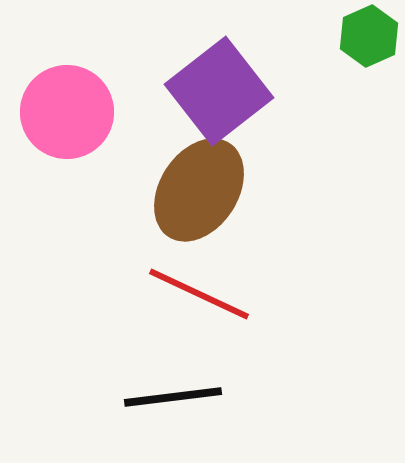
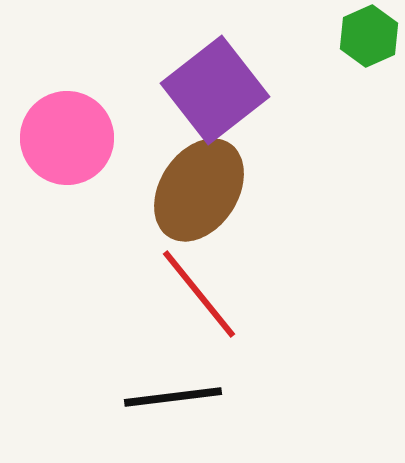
purple square: moved 4 px left, 1 px up
pink circle: moved 26 px down
red line: rotated 26 degrees clockwise
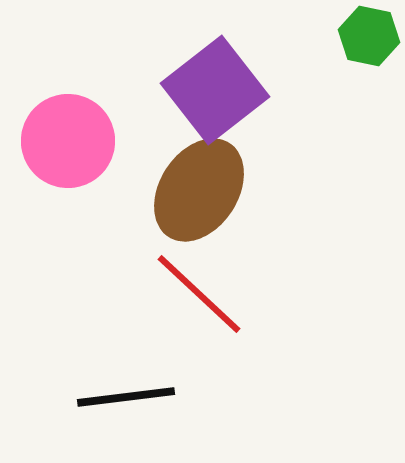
green hexagon: rotated 24 degrees counterclockwise
pink circle: moved 1 px right, 3 px down
red line: rotated 8 degrees counterclockwise
black line: moved 47 px left
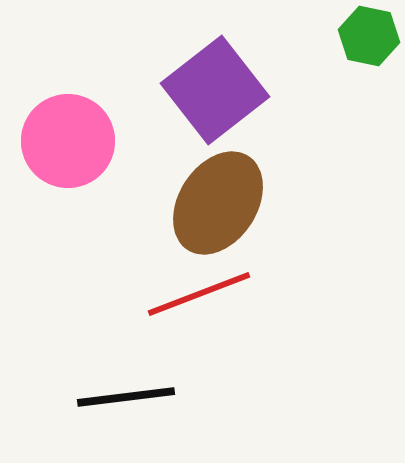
brown ellipse: moved 19 px right, 13 px down
red line: rotated 64 degrees counterclockwise
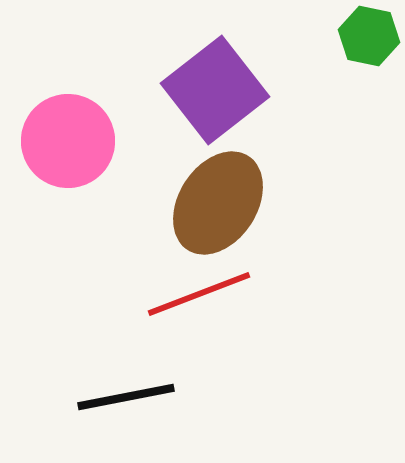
black line: rotated 4 degrees counterclockwise
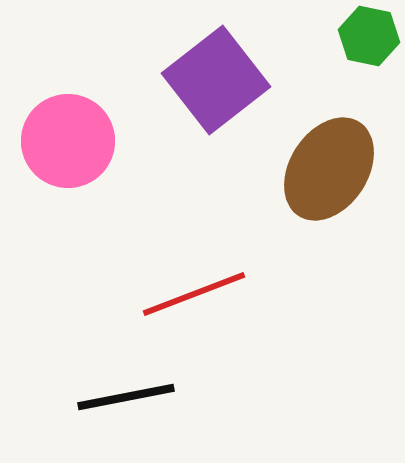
purple square: moved 1 px right, 10 px up
brown ellipse: moved 111 px right, 34 px up
red line: moved 5 px left
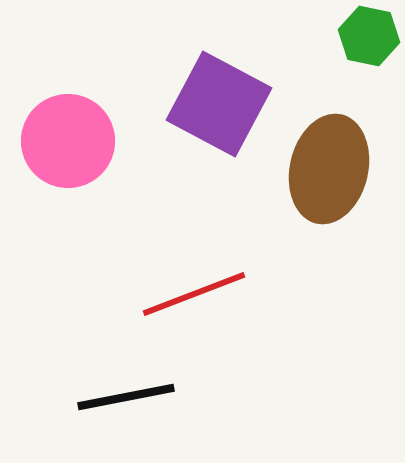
purple square: moved 3 px right, 24 px down; rotated 24 degrees counterclockwise
brown ellipse: rotated 20 degrees counterclockwise
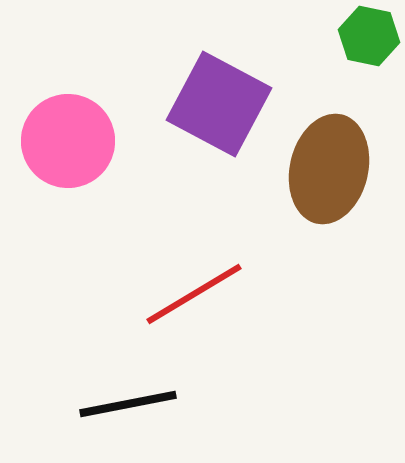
red line: rotated 10 degrees counterclockwise
black line: moved 2 px right, 7 px down
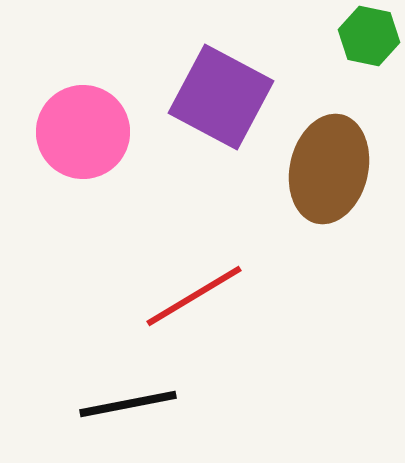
purple square: moved 2 px right, 7 px up
pink circle: moved 15 px right, 9 px up
red line: moved 2 px down
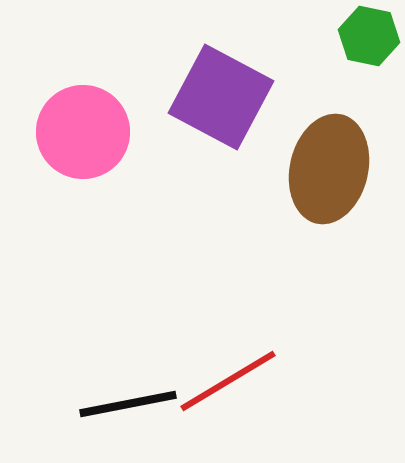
red line: moved 34 px right, 85 px down
